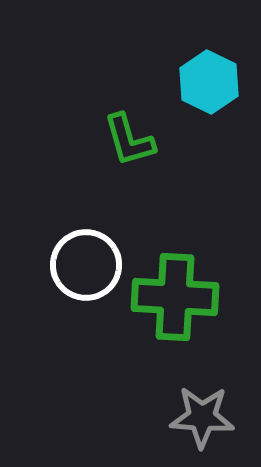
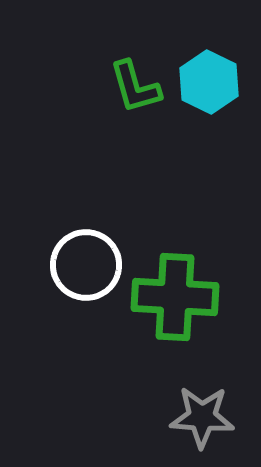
green L-shape: moved 6 px right, 53 px up
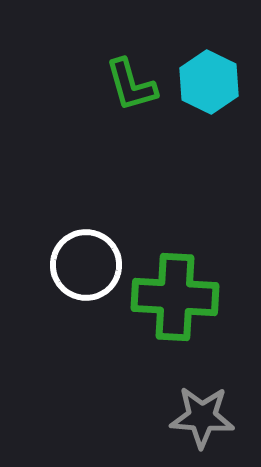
green L-shape: moved 4 px left, 2 px up
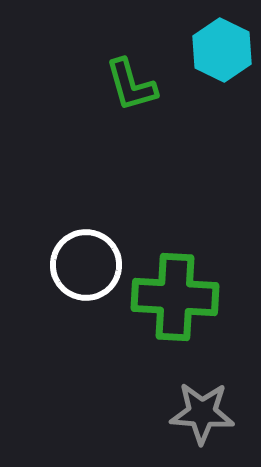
cyan hexagon: moved 13 px right, 32 px up
gray star: moved 4 px up
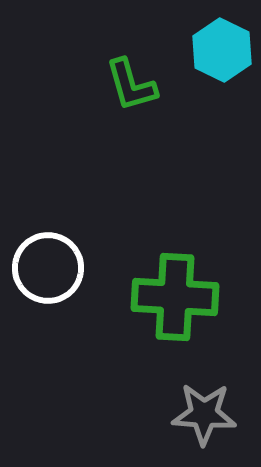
white circle: moved 38 px left, 3 px down
gray star: moved 2 px right, 1 px down
